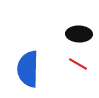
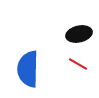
black ellipse: rotated 15 degrees counterclockwise
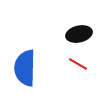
blue semicircle: moved 3 px left, 1 px up
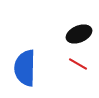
black ellipse: rotated 10 degrees counterclockwise
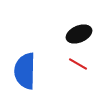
blue semicircle: moved 3 px down
